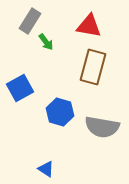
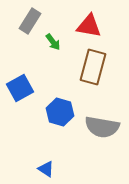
green arrow: moved 7 px right
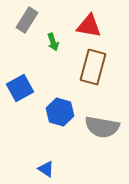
gray rectangle: moved 3 px left, 1 px up
green arrow: rotated 18 degrees clockwise
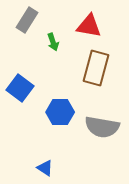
brown rectangle: moved 3 px right, 1 px down
blue square: rotated 24 degrees counterclockwise
blue hexagon: rotated 16 degrees counterclockwise
blue triangle: moved 1 px left, 1 px up
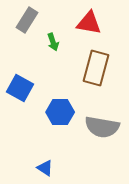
red triangle: moved 3 px up
blue square: rotated 8 degrees counterclockwise
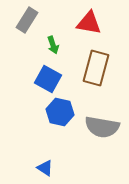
green arrow: moved 3 px down
blue square: moved 28 px right, 9 px up
blue hexagon: rotated 12 degrees clockwise
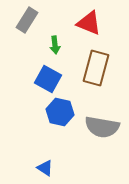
red triangle: rotated 12 degrees clockwise
green arrow: moved 2 px right; rotated 12 degrees clockwise
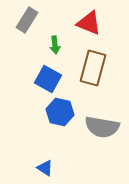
brown rectangle: moved 3 px left
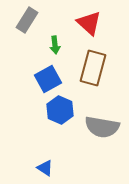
red triangle: rotated 20 degrees clockwise
blue square: rotated 32 degrees clockwise
blue hexagon: moved 2 px up; rotated 12 degrees clockwise
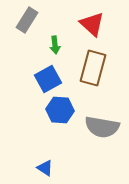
red triangle: moved 3 px right, 1 px down
blue hexagon: rotated 20 degrees counterclockwise
